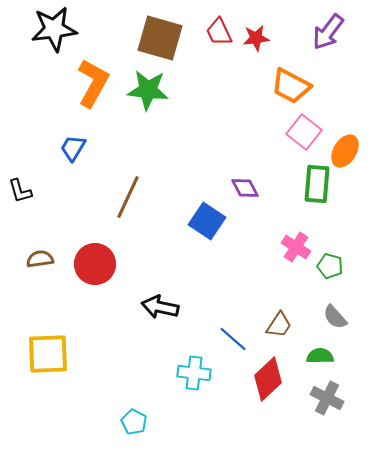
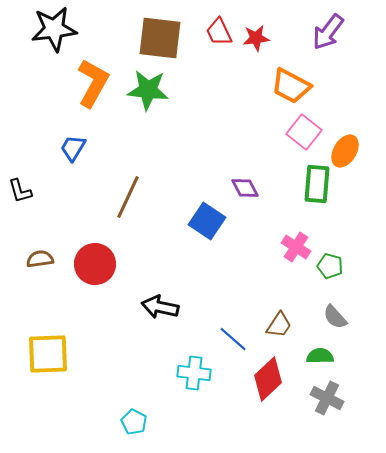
brown square: rotated 9 degrees counterclockwise
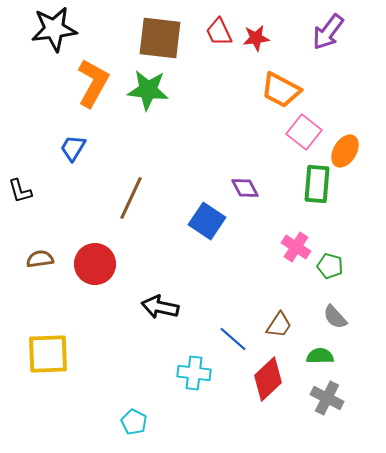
orange trapezoid: moved 10 px left, 4 px down
brown line: moved 3 px right, 1 px down
